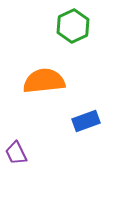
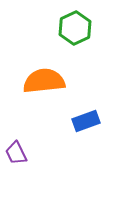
green hexagon: moved 2 px right, 2 px down
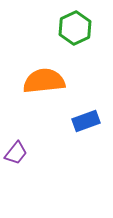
purple trapezoid: rotated 115 degrees counterclockwise
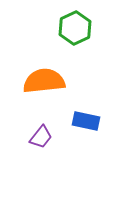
blue rectangle: rotated 32 degrees clockwise
purple trapezoid: moved 25 px right, 16 px up
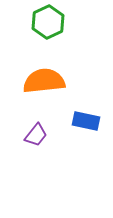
green hexagon: moved 27 px left, 6 px up
purple trapezoid: moved 5 px left, 2 px up
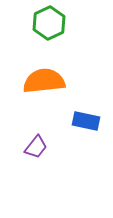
green hexagon: moved 1 px right, 1 px down
purple trapezoid: moved 12 px down
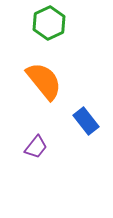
orange semicircle: rotated 57 degrees clockwise
blue rectangle: rotated 40 degrees clockwise
